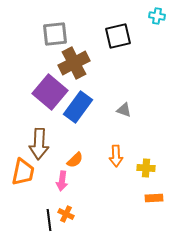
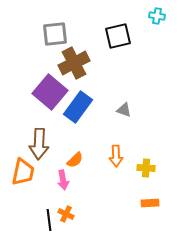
pink arrow: moved 1 px right, 1 px up; rotated 18 degrees counterclockwise
orange rectangle: moved 4 px left, 5 px down
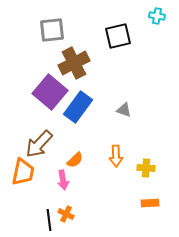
gray square: moved 3 px left, 4 px up
brown arrow: rotated 40 degrees clockwise
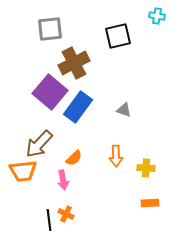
gray square: moved 2 px left, 1 px up
orange semicircle: moved 1 px left, 2 px up
orange trapezoid: moved 1 px up; rotated 72 degrees clockwise
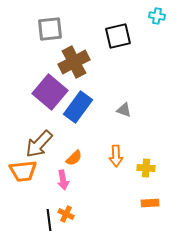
brown cross: moved 1 px up
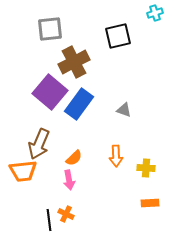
cyan cross: moved 2 px left, 3 px up; rotated 28 degrees counterclockwise
blue rectangle: moved 1 px right, 3 px up
brown arrow: rotated 20 degrees counterclockwise
pink arrow: moved 6 px right
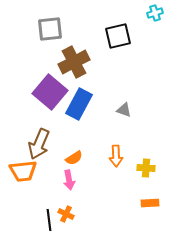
blue rectangle: rotated 8 degrees counterclockwise
orange semicircle: rotated 12 degrees clockwise
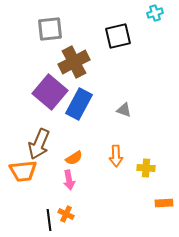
orange rectangle: moved 14 px right
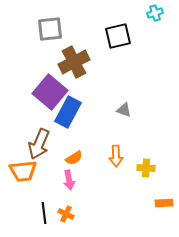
blue rectangle: moved 11 px left, 8 px down
black line: moved 5 px left, 7 px up
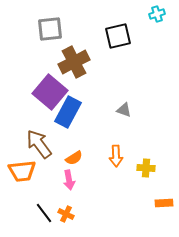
cyan cross: moved 2 px right, 1 px down
brown arrow: rotated 120 degrees clockwise
orange trapezoid: moved 1 px left
black line: rotated 30 degrees counterclockwise
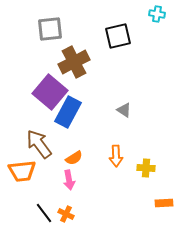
cyan cross: rotated 28 degrees clockwise
gray triangle: rotated 14 degrees clockwise
